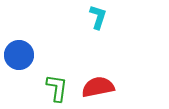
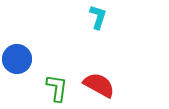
blue circle: moved 2 px left, 4 px down
red semicircle: moved 1 px right, 2 px up; rotated 40 degrees clockwise
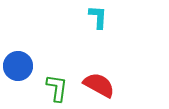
cyan L-shape: rotated 15 degrees counterclockwise
blue circle: moved 1 px right, 7 px down
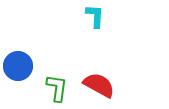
cyan L-shape: moved 3 px left, 1 px up
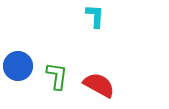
green L-shape: moved 12 px up
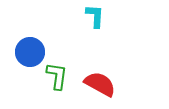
blue circle: moved 12 px right, 14 px up
red semicircle: moved 1 px right, 1 px up
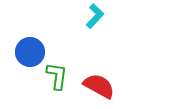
cyan L-shape: rotated 40 degrees clockwise
red semicircle: moved 1 px left, 2 px down
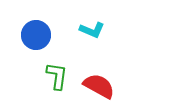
cyan L-shape: moved 3 px left, 14 px down; rotated 70 degrees clockwise
blue circle: moved 6 px right, 17 px up
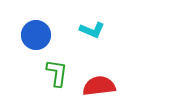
green L-shape: moved 3 px up
red semicircle: rotated 36 degrees counterclockwise
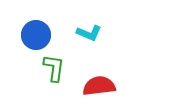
cyan L-shape: moved 3 px left, 3 px down
green L-shape: moved 3 px left, 5 px up
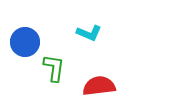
blue circle: moved 11 px left, 7 px down
